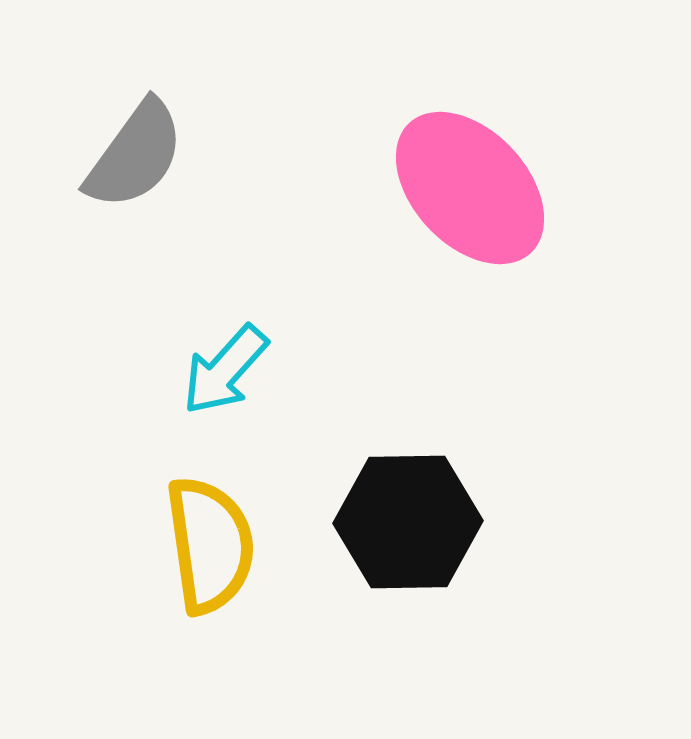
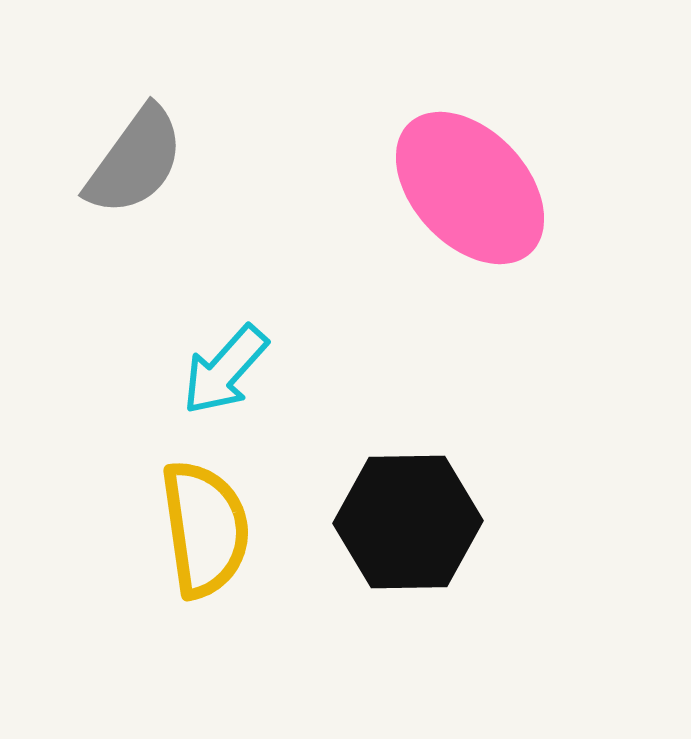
gray semicircle: moved 6 px down
yellow semicircle: moved 5 px left, 16 px up
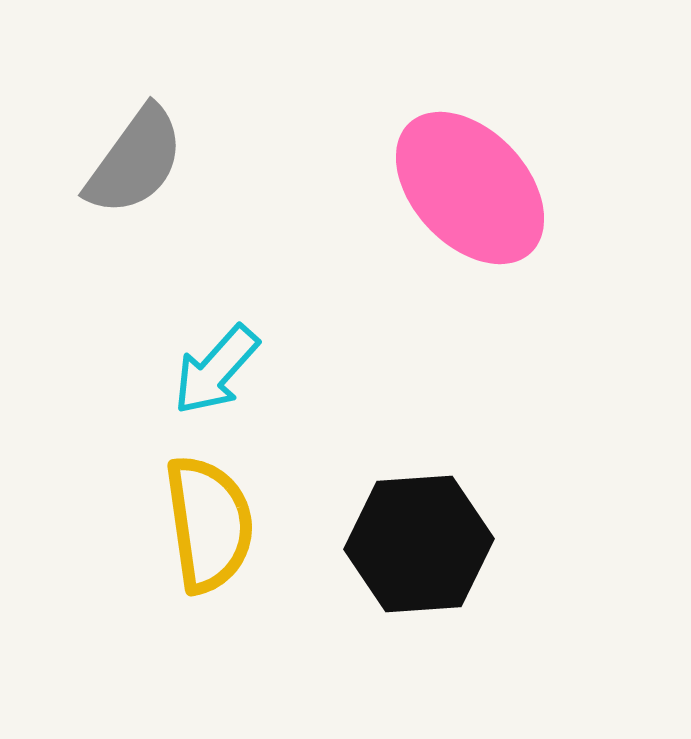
cyan arrow: moved 9 px left
black hexagon: moved 11 px right, 22 px down; rotated 3 degrees counterclockwise
yellow semicircle: moved 4 px right, 5 px up
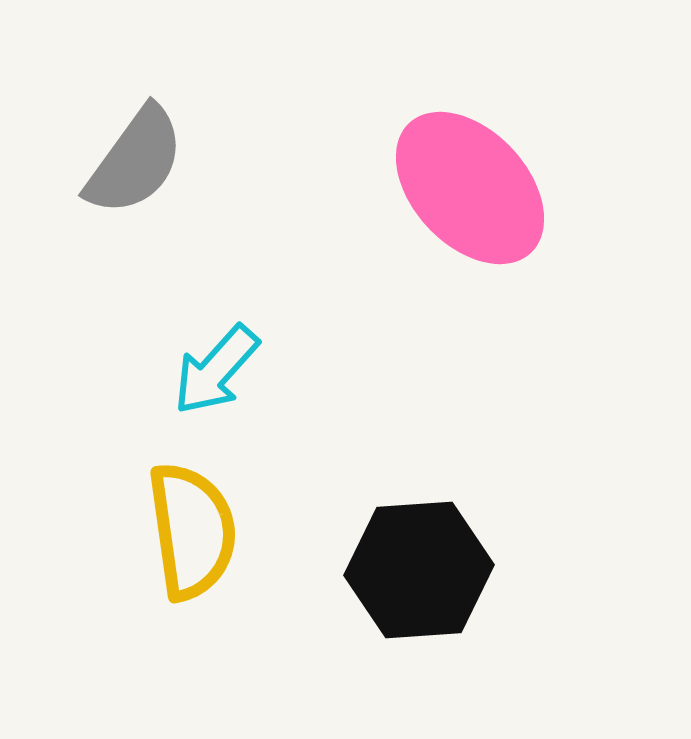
yellow semicircle: moved 17 px left, 7 px down
black hexagon: moved 26 px down
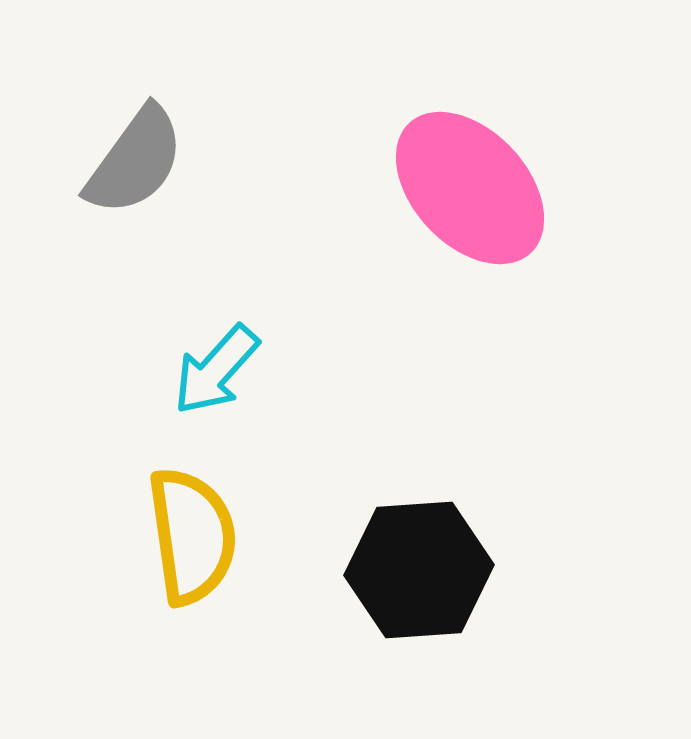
yellow semicircle: moved 5 px down
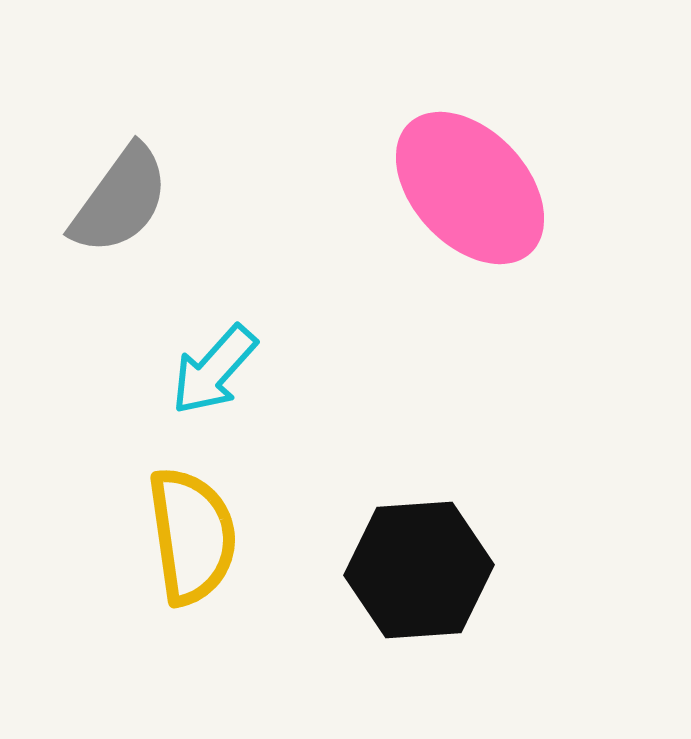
gray semicircle: moved 15 px left, 39 px down
cyan arrow: moved 2 px left
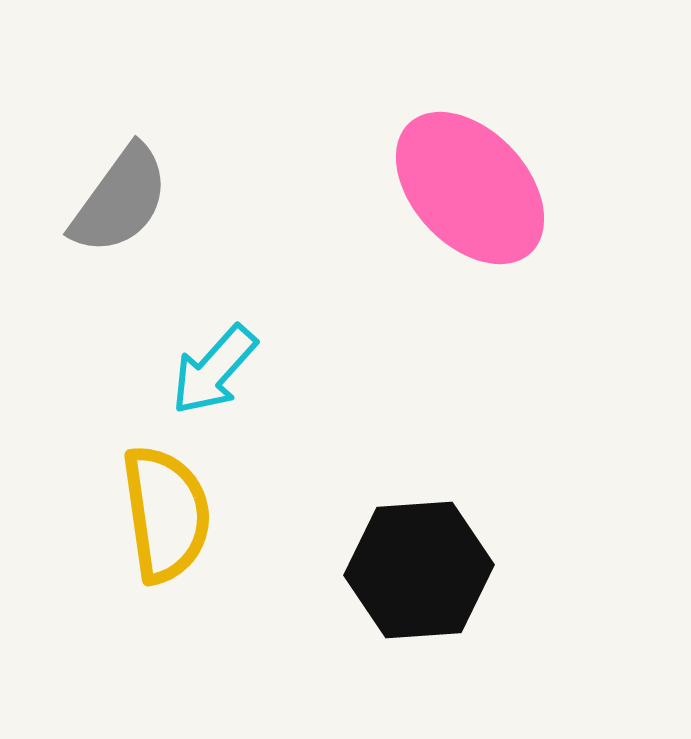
yellow semicircle: moved 26 px left, 22 px up
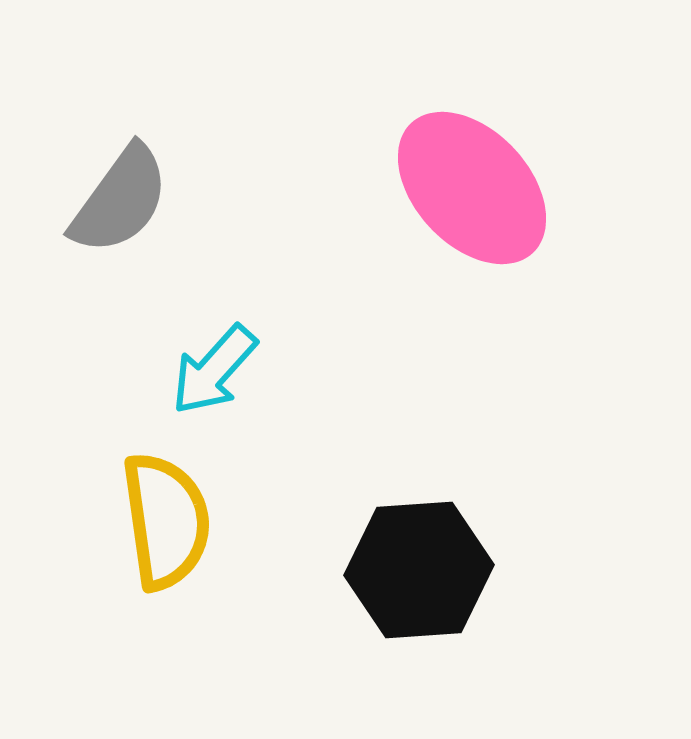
pink ellipse: moved 2 px right
yellow semicircle: moved 7 px down
